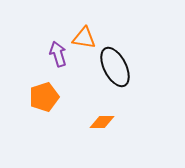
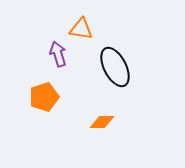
orange triangle: moved 3 px left, 9 px up
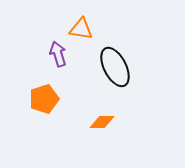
orange pentagon: moved 2 px down
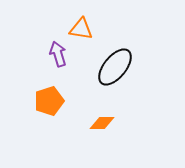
black ellipse: rotated 66 degrees clockwise
orange pentagon: moved 5 px right, 2 px down
orange diamond: moved 1 px down
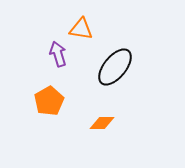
orange pentagon: rotated 12 degrees counterclockwise
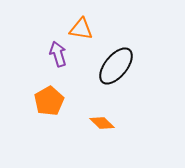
black ellipse: moved 1 px right, 1 px up
orange diamond: rotated 45 degrees clockwise
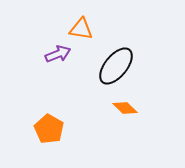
purple arrow: rotated 85 degrees clockwise
orange pentagon: moved 28 px down; rotated 12 degrees counterclockwise
orange diamond: moved 23 px right, 15 px up
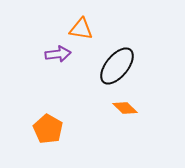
purple arrow: rotated 15 degrees clockwise
black ellipse: moved 1 px right
orange pentagon: moved 1 px left
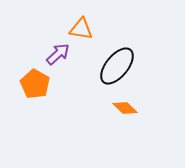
purple arrow: rotated 35 degrees counterclockwise
orange pentagon: moved 13 px left, 45 px up
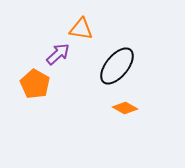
orange diamond: rotated 15 degrees counterclockwise
